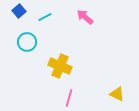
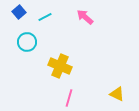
blue square: moved 1 px down
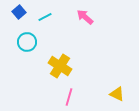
yellow cross: rotated 10 degrees clockwise
pink line: moved 1 px up
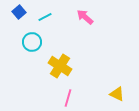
cyan circle: moved 5 px right
pink line: moved 1 px left, 1 px down
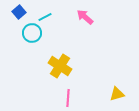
cyan circle: moved 9 px up
yellow triangle: rotated 42 degrees counterclockwise
pink line: rotated 12 degrees counterclockwise
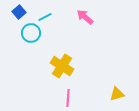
cyan circle: moved 1 px left
yellow cross: moved 2 px right
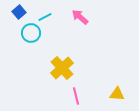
pink arrow: moved 5 px left
yellow cross: moved 2 px down; rotated 15 degrees clockwise
yellow triangle: rotated 21 degrees clockwise
pink line: moved 8 px right, 2 px up; rotated 18 degrees counterclockwise
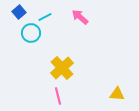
pink line: moved 18 px left
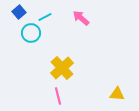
pink arrow: moved 1 px right, 1 px down
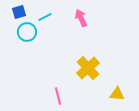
blue square: rotated 24 degrees clockwise
pink arrow: rotated 24 degrees clockwise
cyan circle: moved 4 px left, 1 px up
yellow cross: moved 26 px right
